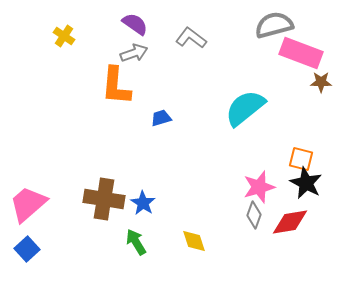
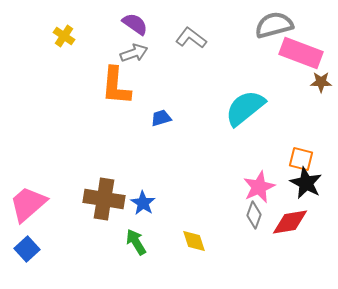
pink star: rotated 8 degrees counterclockwise
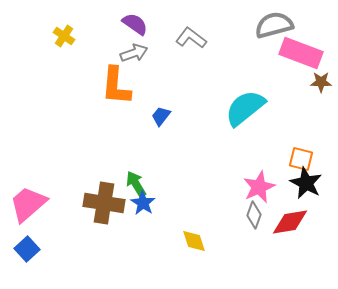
blue trapezoid: moved 2 px up; rotated 35 degrees counterclockwise
brown cross: moved 4 px down
green arrow: moved 58 px up
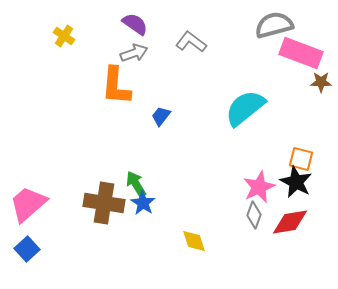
gray L-shape: moved 4 px down
black star: moved 10 px left, 1 px up
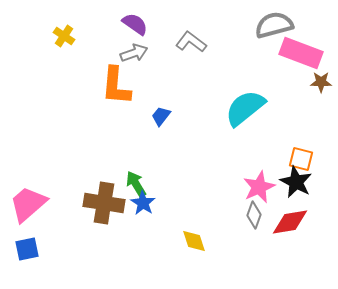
blue square: rotated 30 degrees clockwise
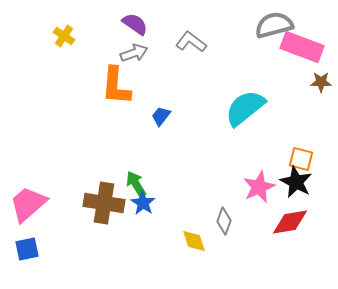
pink rectangle: moved 1 px right, 6 px up
gray diamond: moved 30 px left, 6 px down
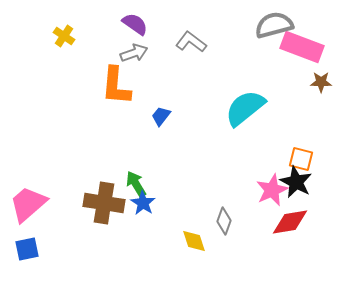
pink star: moved 13 px right, 3 px down
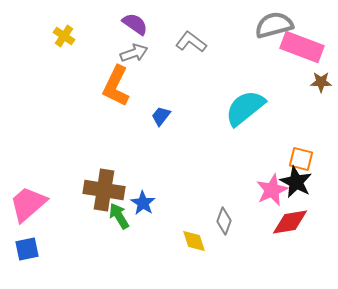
orange L-shape: rotated 21 degrees clockwise
green arrow: moved 17 px left, 32 px down
brown cross: moved 13 px up
